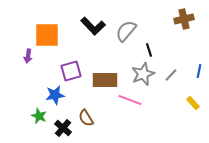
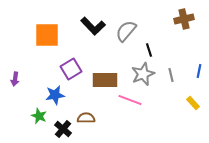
purple arrow: moved 13 px left, 23 px down
purple square: moved 2 px up; rotated 15 degrees counterclockwise
gray line: rotated 56 degrees counterclockwise
brown semicircle: rotated 120 degrees clockwise
black cross: moved 1 px down
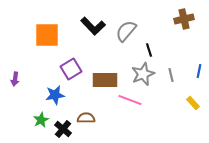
green star: moved 2 px right, 4 px down; rotated 21 degrees clockwise
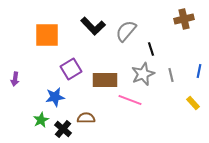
black line: moved 2 px right, 1 px up
blue star: moved 2 px down
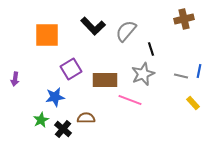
gray line: moved 10 px right, 1 px down; rotated 64 degrees counterclockwise
